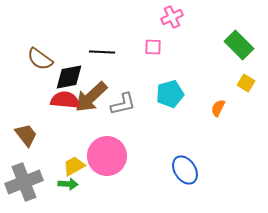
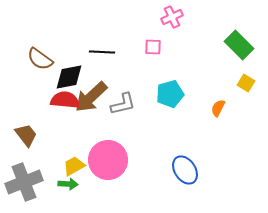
pink circle: moved 1 px right, 4 px down
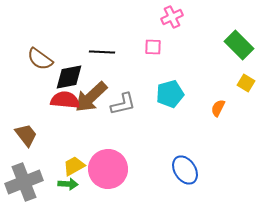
pink circle: moved 9 px down
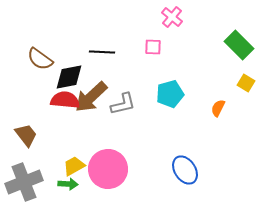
pink cross: rotated 25 degrees counterclockwise
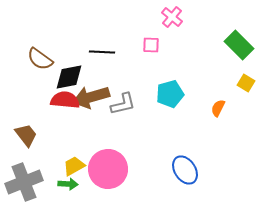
pink square: moved 2 px left, 2 px up
brown arrow: rotated 27 degrees clockwise
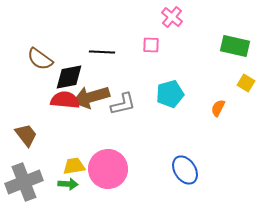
green rectangle: moved 4 px left, 1 px down; rotated 32 degrees counterclockwise
yellow trapezoid: rotated 20 degrees clockwise
